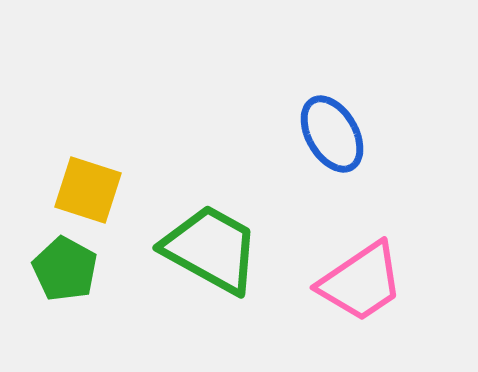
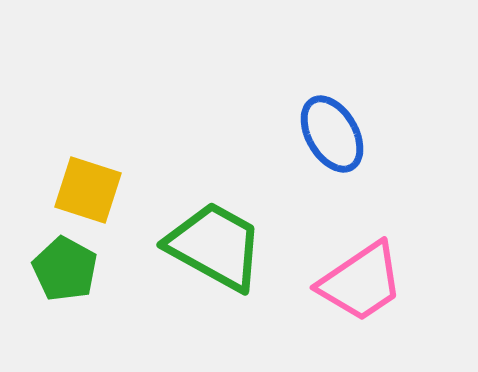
green trapezoid: moved 4 px right, 3 px up
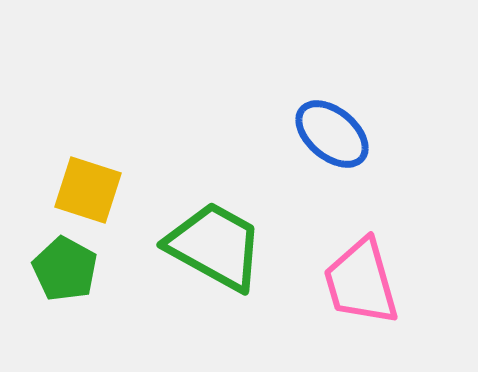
blue ellipse: rotated 20 degrees counterclockwise
pink trapezoid: rotated 108 degrees clockwise
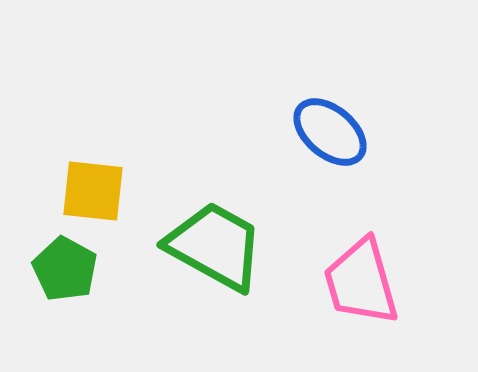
blue ellipse: moved 2 px left, 2 px up
yellow square: moved 5 px right, 1 px down; rotated 12 degrees counterclockwise
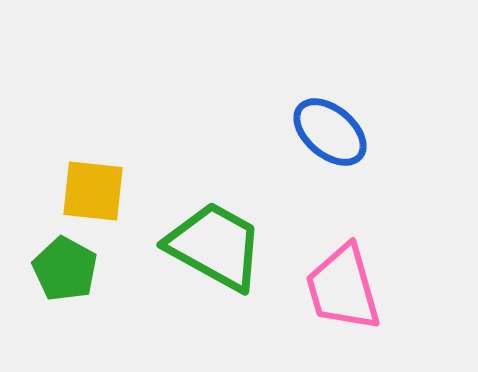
pink trapezoid: moved 18 px left, 6 px down
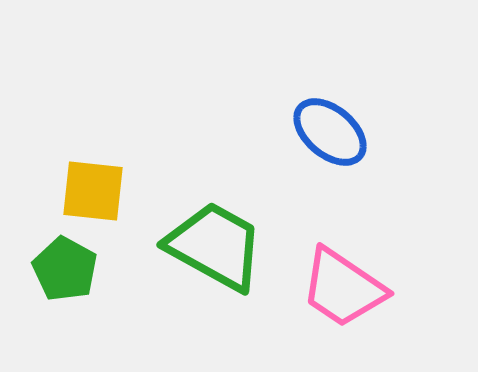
pink trapezoid: rotated 40 degrees counterclockwise
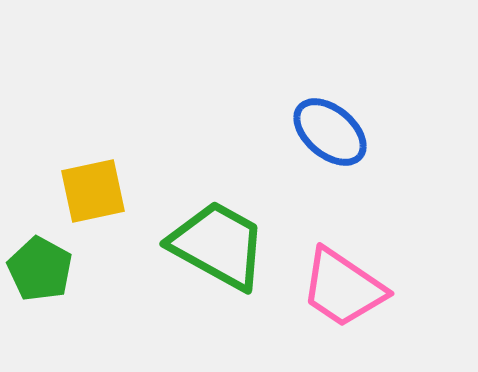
yellow square: rotated 18 degrees counterclockwise
green trapezoid: moved 3 px right, 1 px up
green pentagon: moved 25 px left
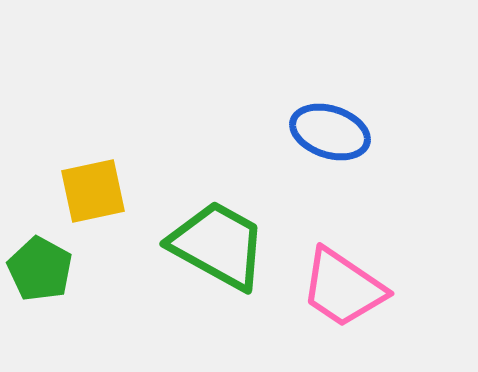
blue ellipse: rotated 22 degrees counterclockwise
